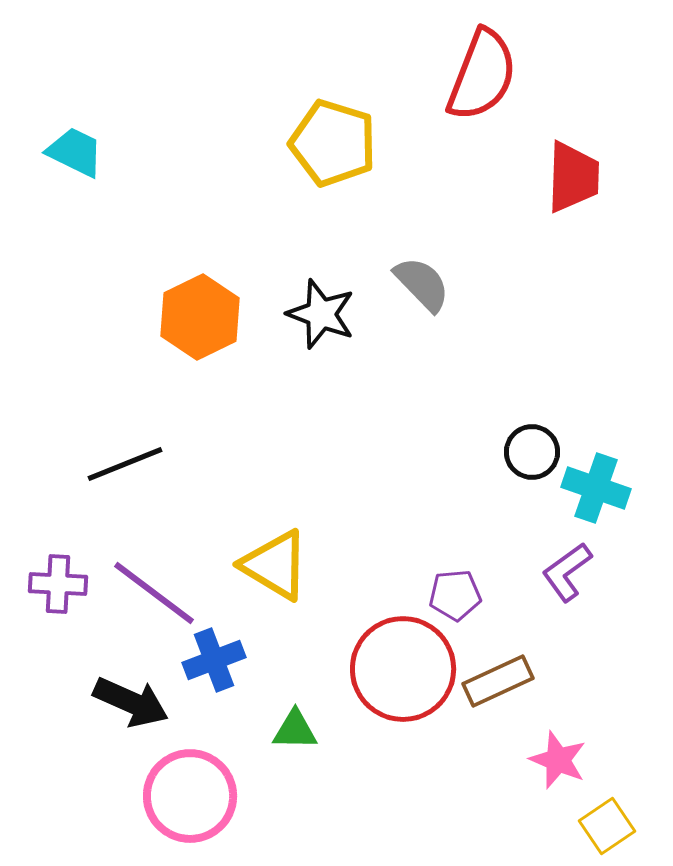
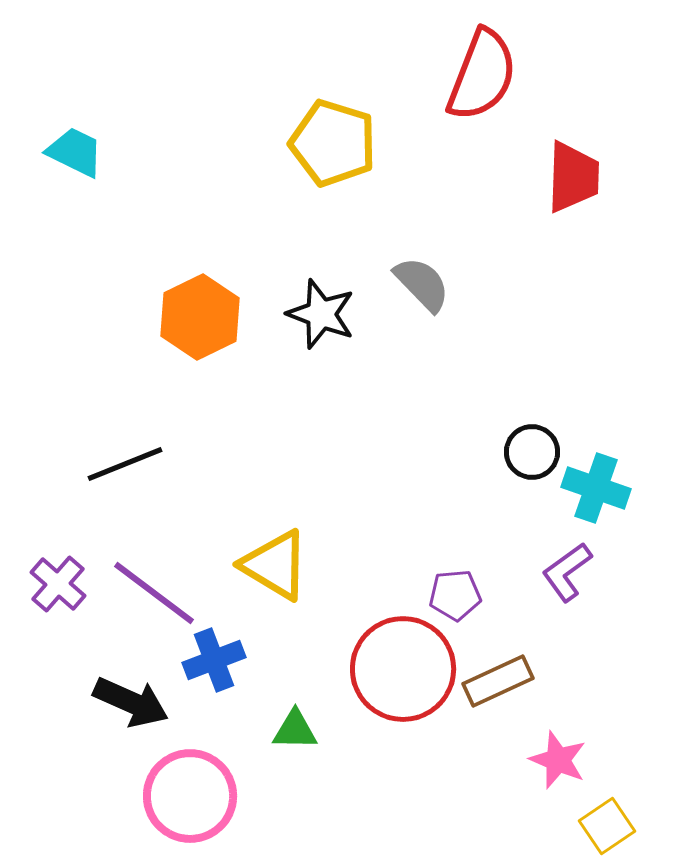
purple cross: rotated 38 degrees clockwise
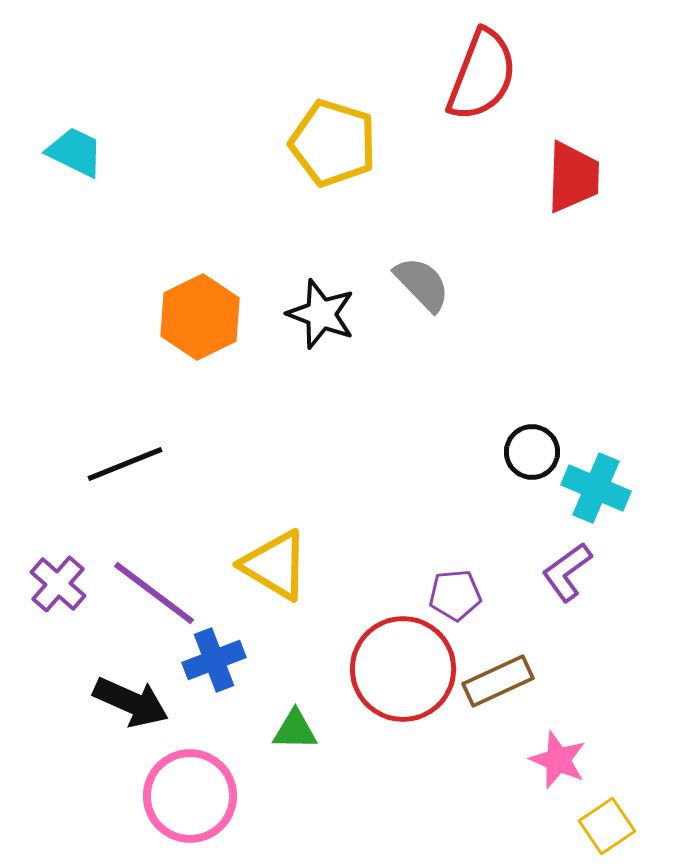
cyan cross: rotated 4 degrees clockwise
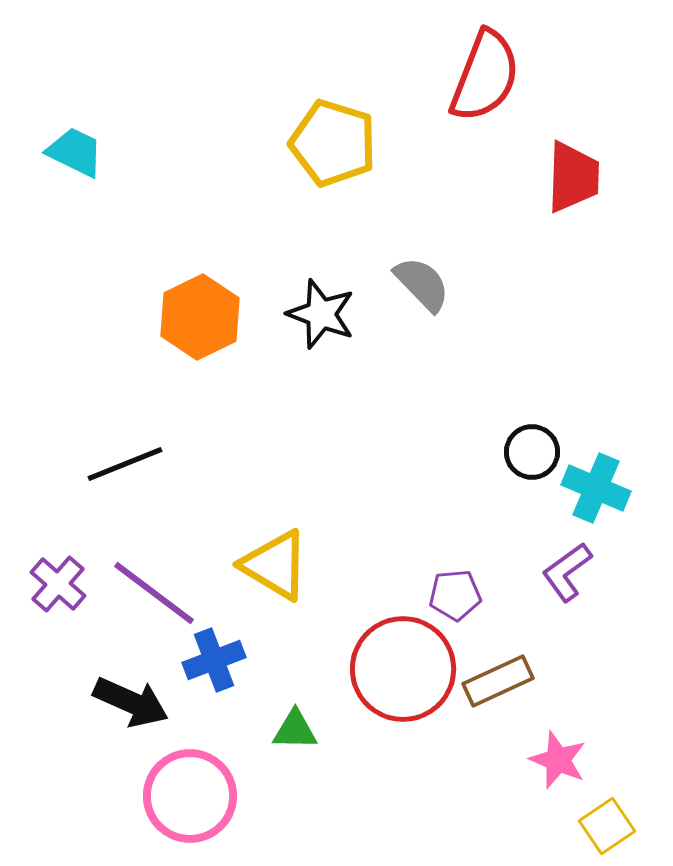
red semicircle: moved 3 px right, 1 px down
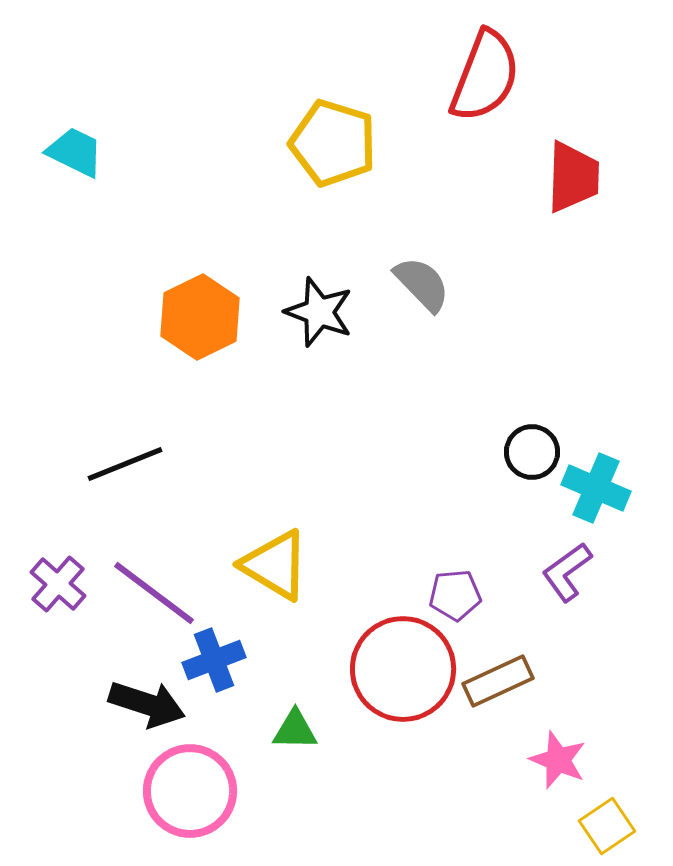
black star: moved 2 px left, 2 px up
black arrow: moved 16 px right, 2 px down; rotated 6 degrees counterclockwise
pink circle: moved 5 px up
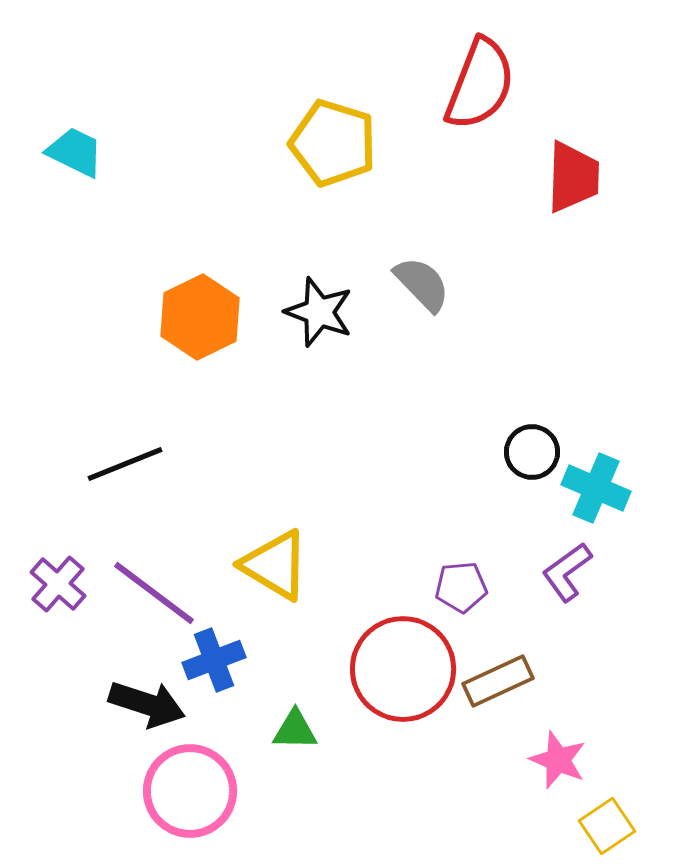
red semicircle: moved 5 px left, 8 px down
purple pentagon: moved 6 px right, 8 px up
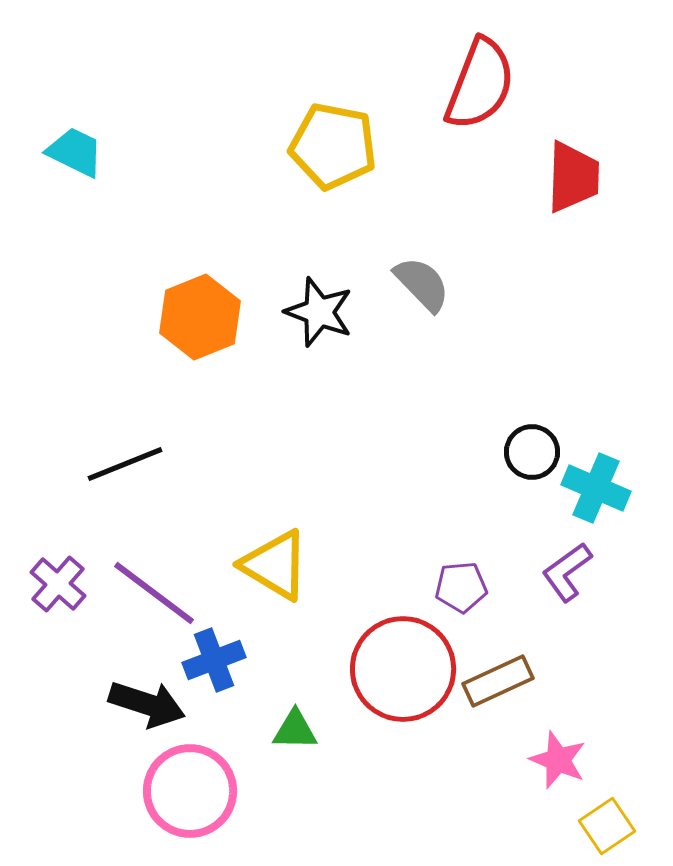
yellow pentagon: moved 3 px down; rotated 6 degrees counterclockwise
orange hexagon: rotated 4 degrees clockwise
